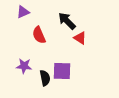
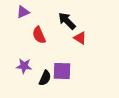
black semicircle: rotated 35 degrees clockwise
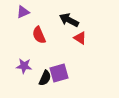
black arrow: moved 2 px right, 1 px up; rotated 18 degrees counterclockwise
purple square: moved 3 px left, 2 px down; rotated 18 degrees counterclockwise
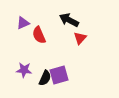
purple triangle: moved 11 px down
red triangle: rotated 40 degrees clockwise
purple star: moved 4 px down
purple square: moved 2 px down
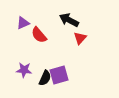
red semicircle: rotated 18 degrees counterclockwise
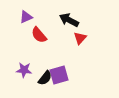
purple triangle: moved 3 px right, 6 px up
black semicircle: rotated 14 degrees clockwise
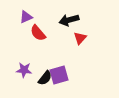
black arrow: rotated 42 degrees counterclockwise
red semicircle: moved 1 px left, 2 px up
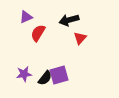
red semicircle: rotated 72 degrees clockwise
purple star: moved 4 px down; rotated 14 degrees counterclockwise
